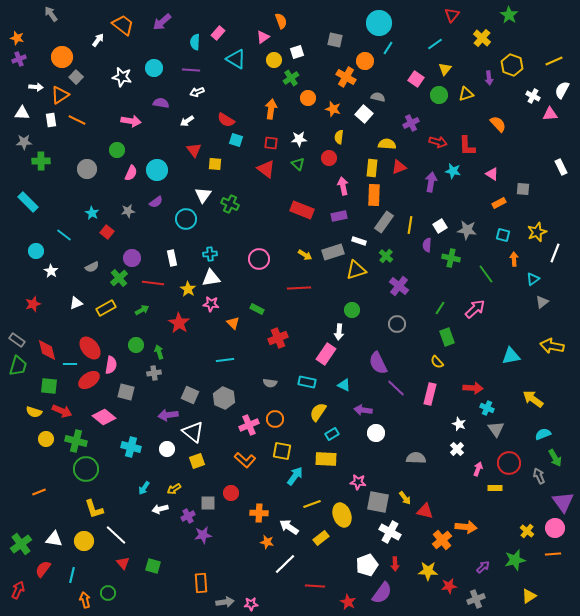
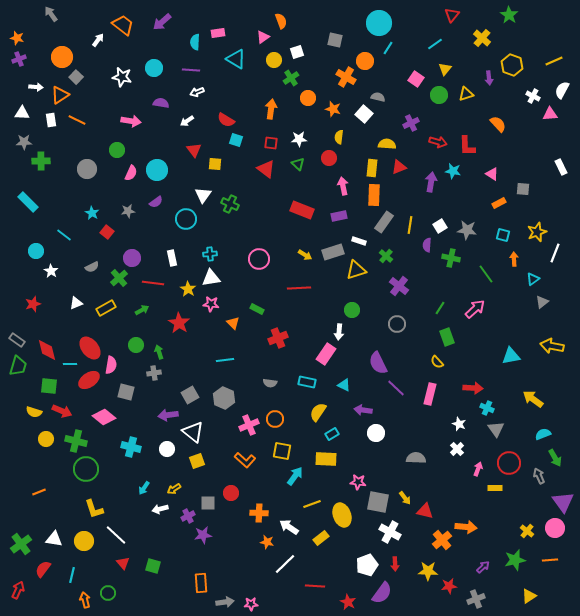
pink rectangle at (218, 33): rotated 40 degrees clockwise
gray square at (190, 395): rotated 36 degrees clockwise
orange line at (553, 554): moved 3 px left, 6 px down
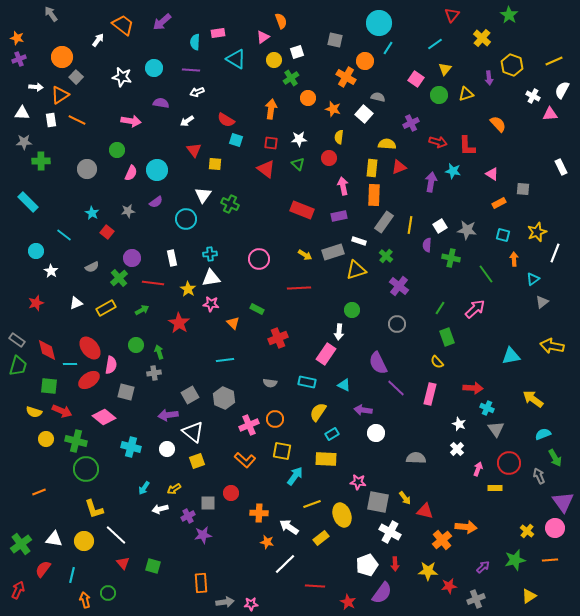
red star at (33, 304): moved 3 px right, 1 px up
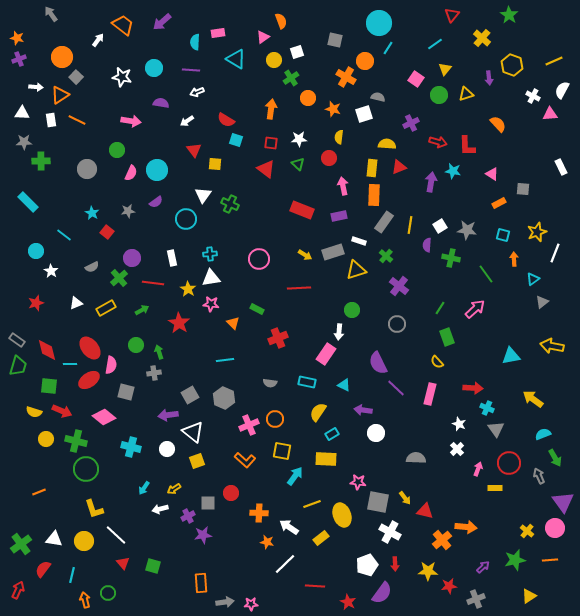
white square at (364, 114): rotated 30 degrees clockwise
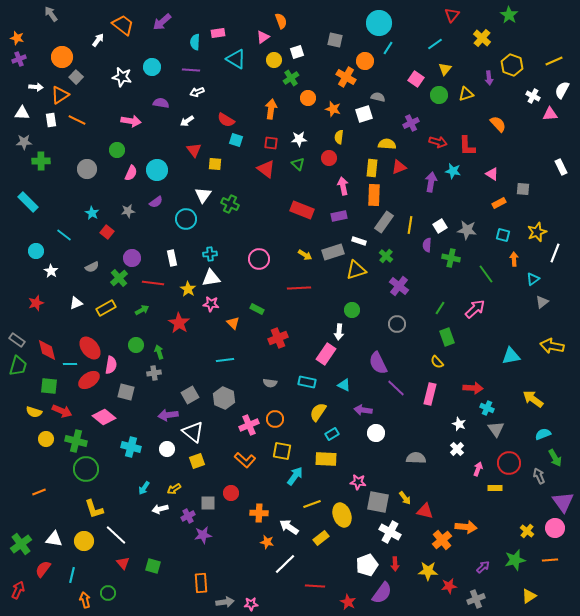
cyan circle at (154, 68): moved 2 px left, 1 px up
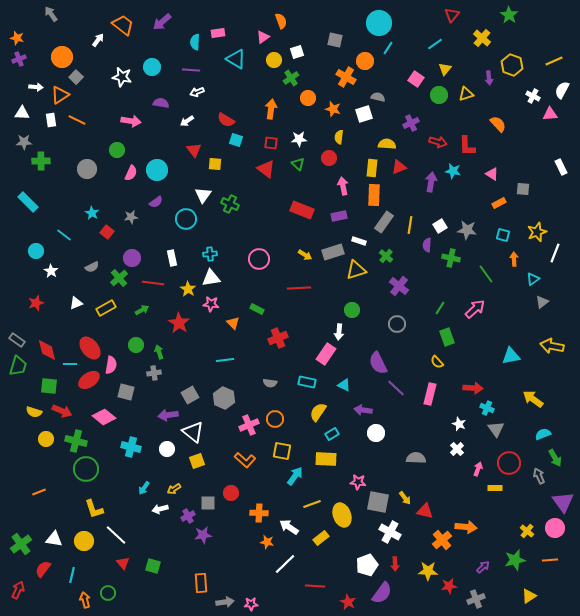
gray star at (128, 211): moved 3 px right, 6 px down
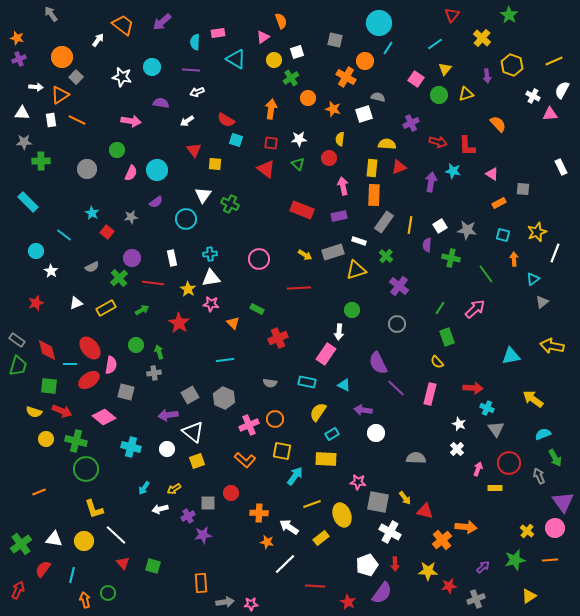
purple arrow at (489, 78): moved 2 px left, 2 px up
yellow semicircle at (339, 137): moved 1 px right, 2 px down
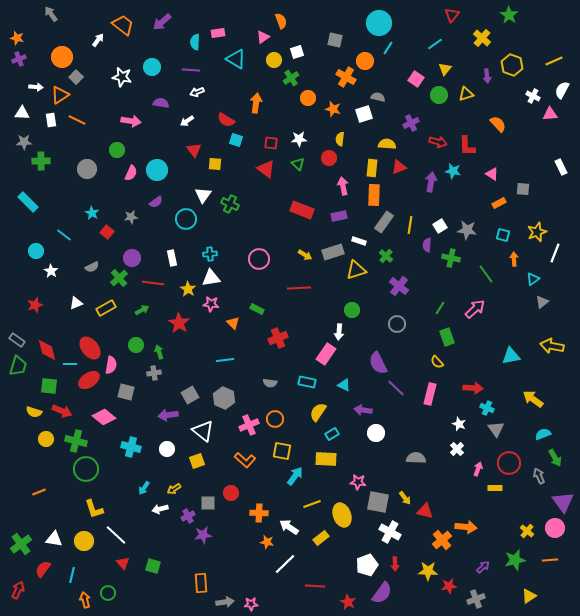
orange arrow at (271, 109): moved 15 px left, 6 px up
red star at (36, 303): moved 1 px left, 2 px down
white triangle at (193, 432): moved 10 px right, 1 px up
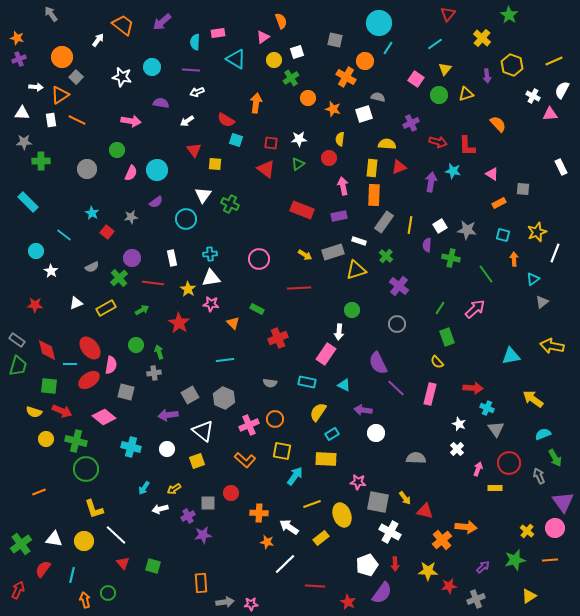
red triangle at (452, 15): moved 4 px left, 1 px up
green triangle at (298, 164): rotated 40 degrees clockwise
red star at (35, 305): rotated 21 degrees clockwise
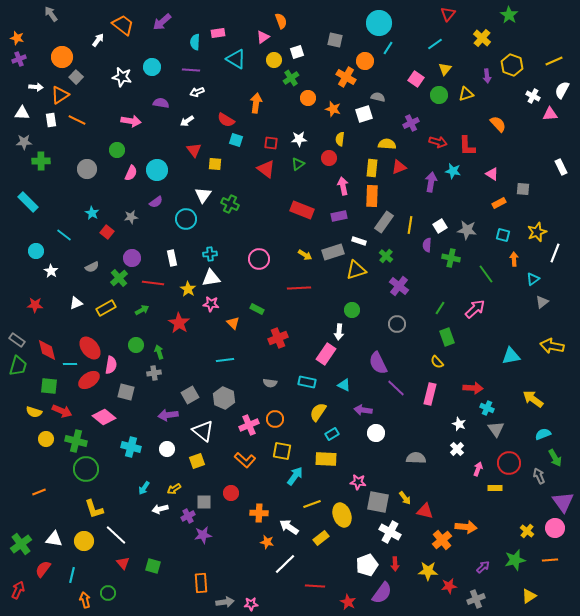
orange rectangle at (374, 195): moved 2 px left, 1 px down
gray square at (208, 503): moved 4 px left, 1 px up
